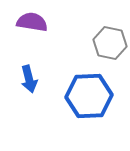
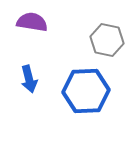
gray hexagon: moved 3 px left, 3 px up
blue hexagon: moved 3 px left, 5 px up
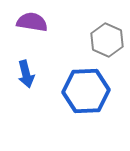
gray hexagon: rotated 12 degrees clockwise
blue arrow: moved 3 px left, 5 px up
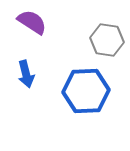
purple semicircle: rotated 24 degrees clockwise
gray hexagon: rotated 16 degrees counterclockwise
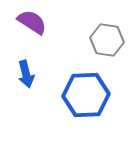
blue hexagon: moved 4 px down
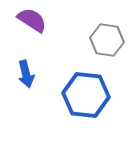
purple semicircle: moved 2 px up
blue hexagon: rotated 9 degrees clockwise
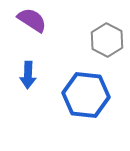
gray hexagon: rotated 20 degrees clockwise
blue arrow: moved 2 px right, 1 px down; rotated 16 degrees clockwise
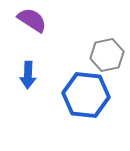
gray hexagon: moved 15 px down; rotated 20 degrees clockwise
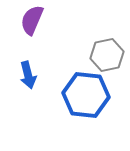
purple semicircle: rotated 100 degrees counterclockwise
blue arrow: rotated 16 degrees counterclockwise
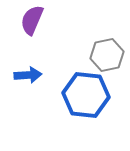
blue arrow: rotated 80 degrees counterclockwise
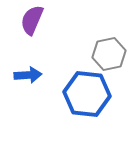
gray hexagon: moved 2 px right, 1 px up
blue hexagon: moved 1 px right, 1 px up
